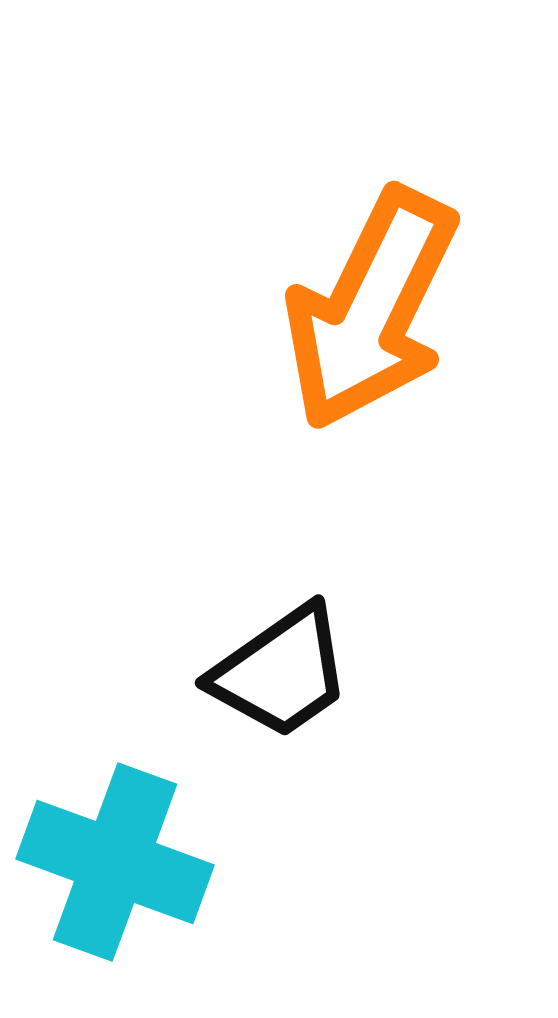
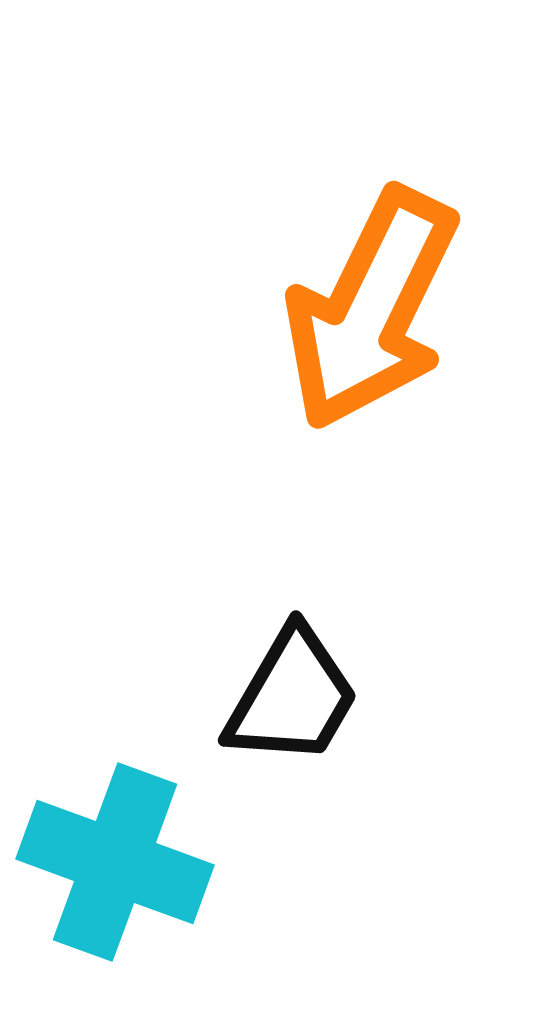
black trapezoid: moved 11 px right, 25 px down; rotated 25 degrees counterclockwise
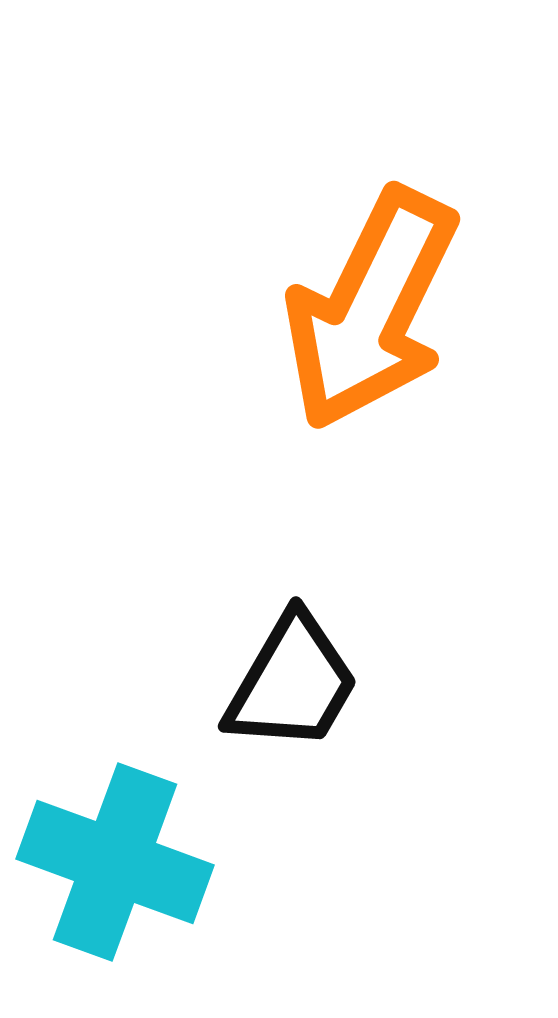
black trapezoid: moved 14 px up
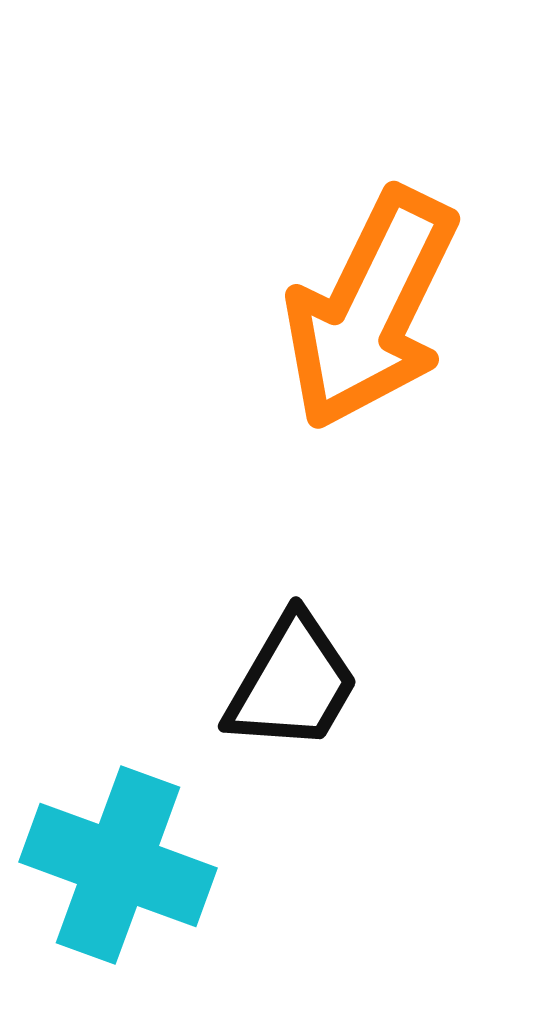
cyan cross: moved 3 px right, 3 px down
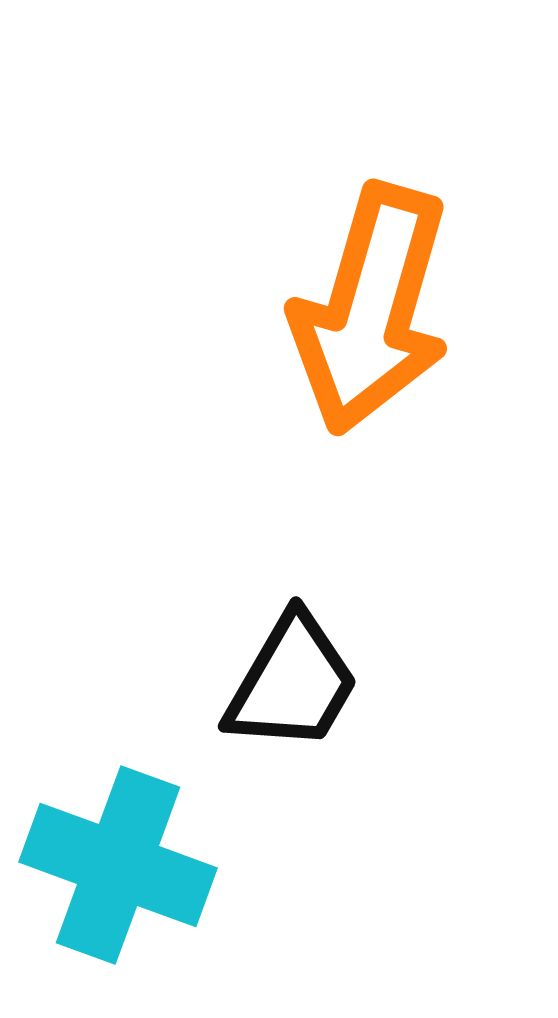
orange arrow: rotated 10 degrees counterclockwise
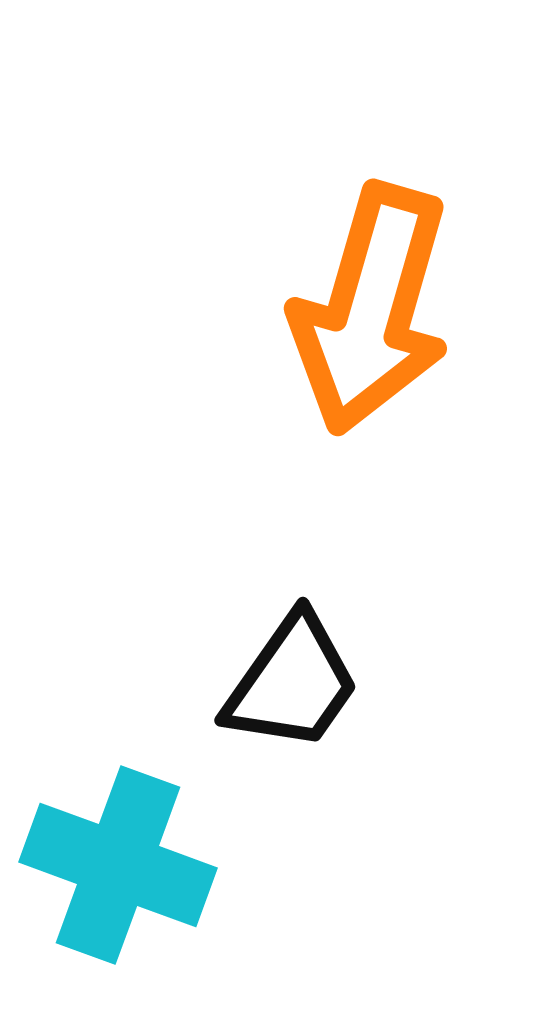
black trapezoid: rotated 5 degrees clockwise
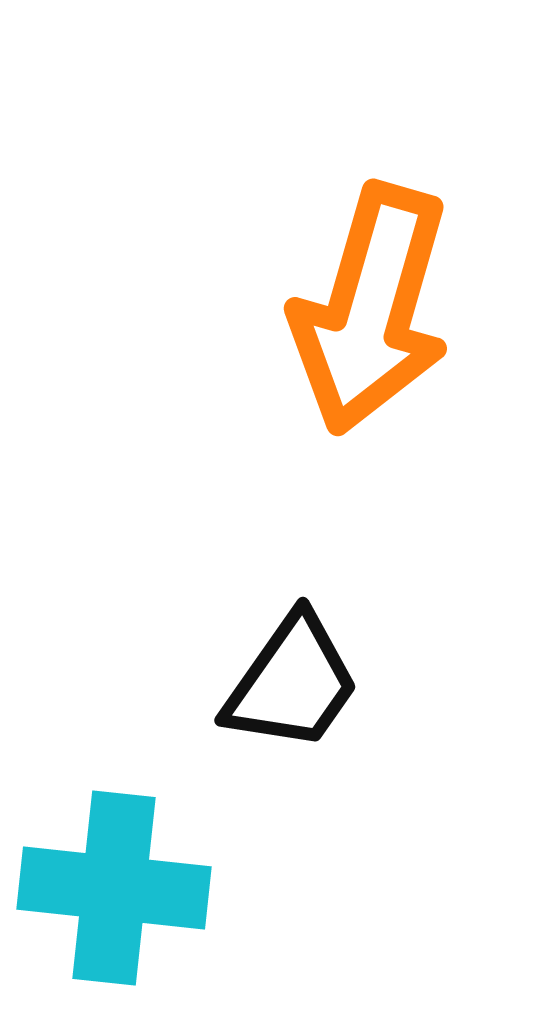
cyan cross: moved 4 px left, 23 px down; rotated 14 degrees counterclockwise
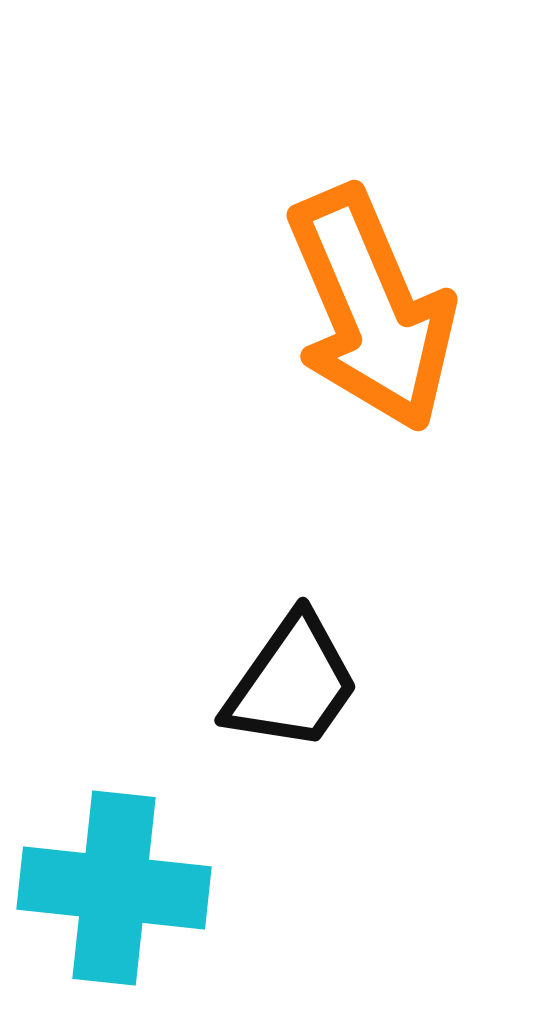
orange arrow: rotated 39 degrees counterclockwise
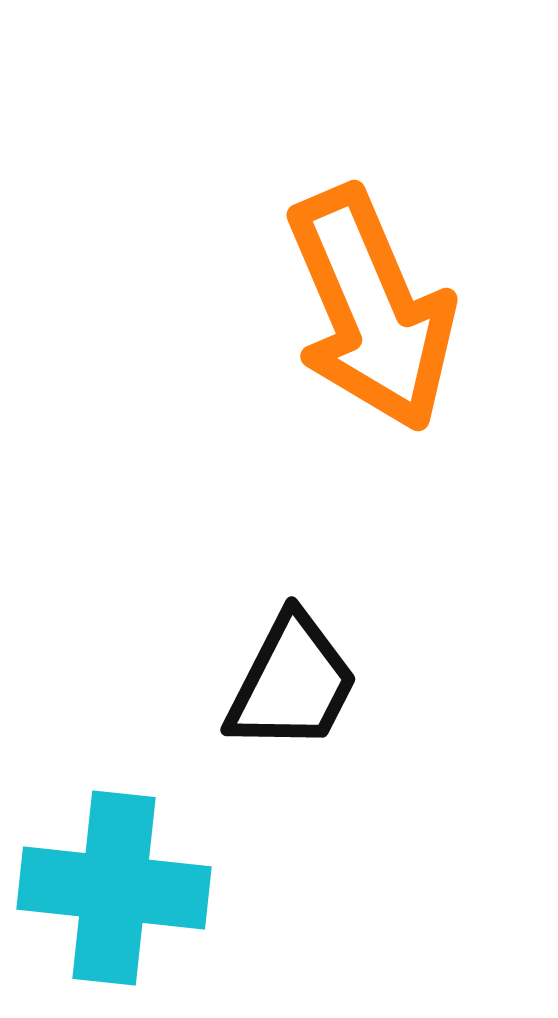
black trapezoid: rotated 8 degrees counterclockwise
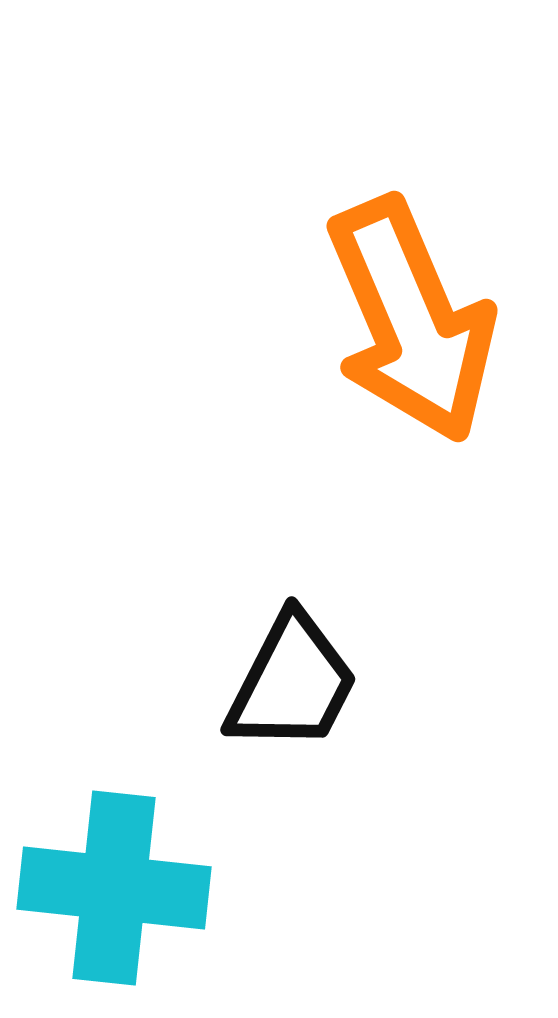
orange arrow: moved 40 px right, 11 px down
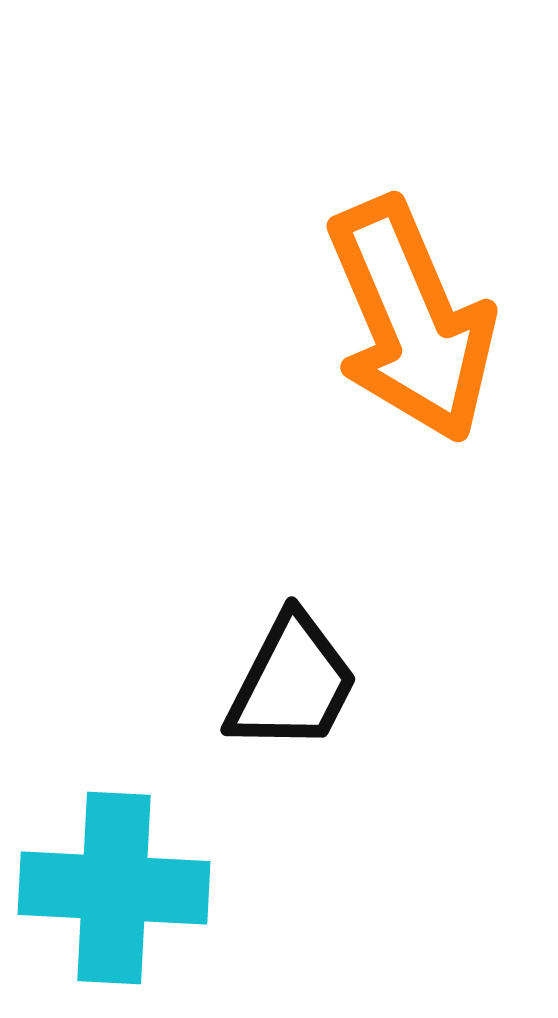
cyan cross: rotated 3 degrees counterclockwise
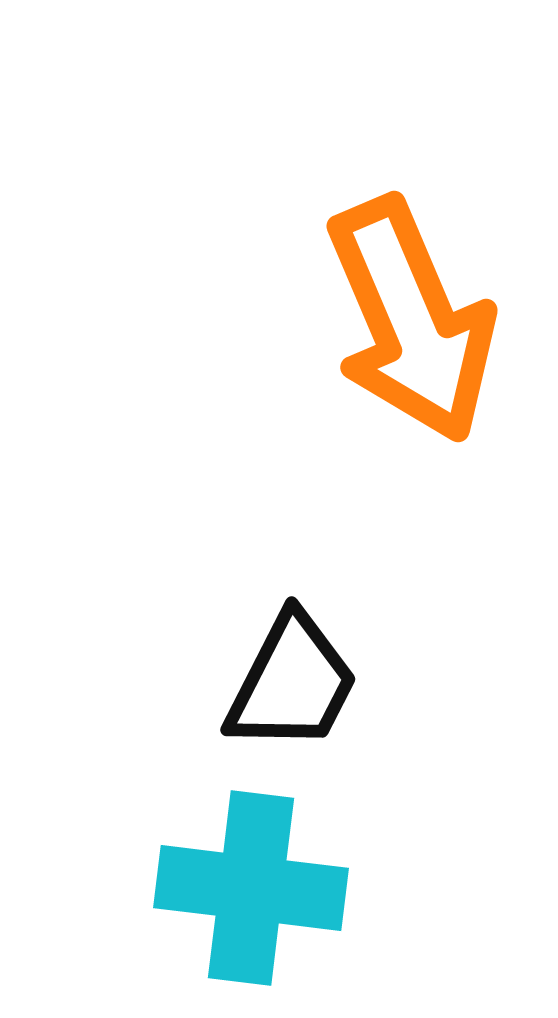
cyan cross: moved 137 px right; rotated 4 degrees clockwise
